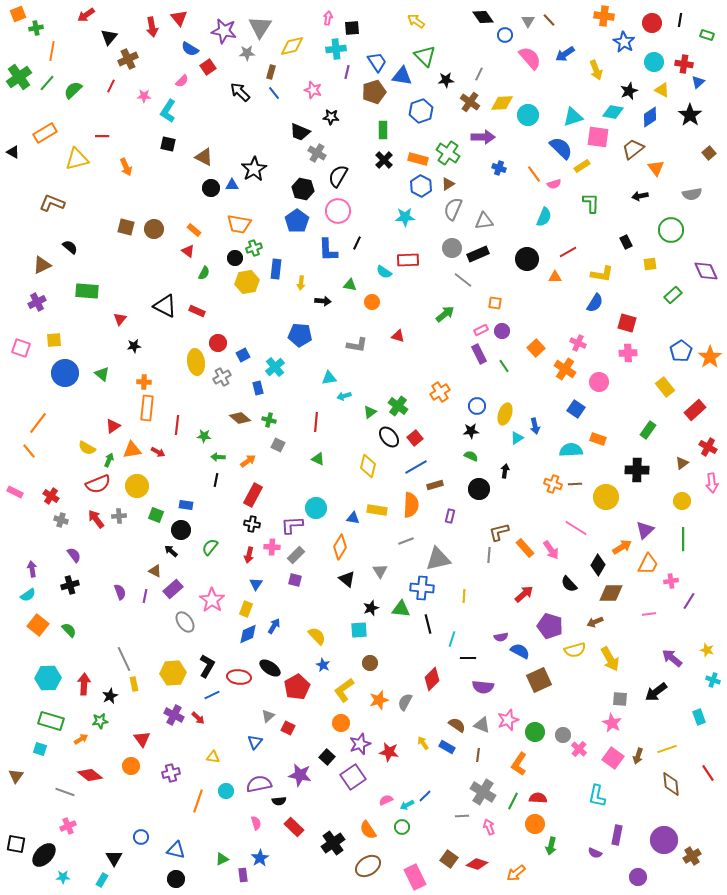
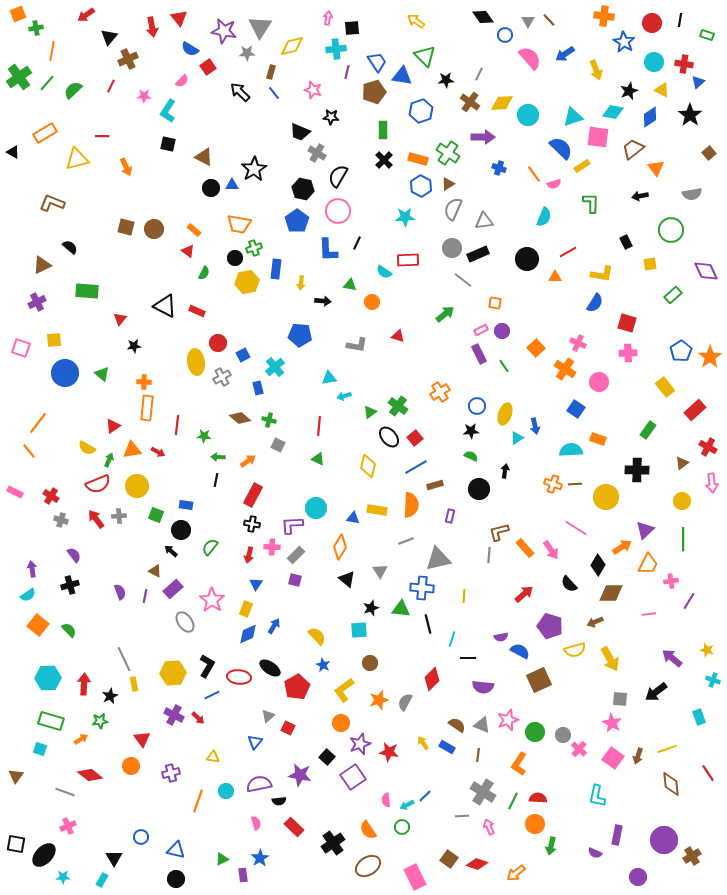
red line at (316, 422): moved 3 px right, 4 px down
pink semicircle at (386, 800): rotated 72 degrees counterclockwise
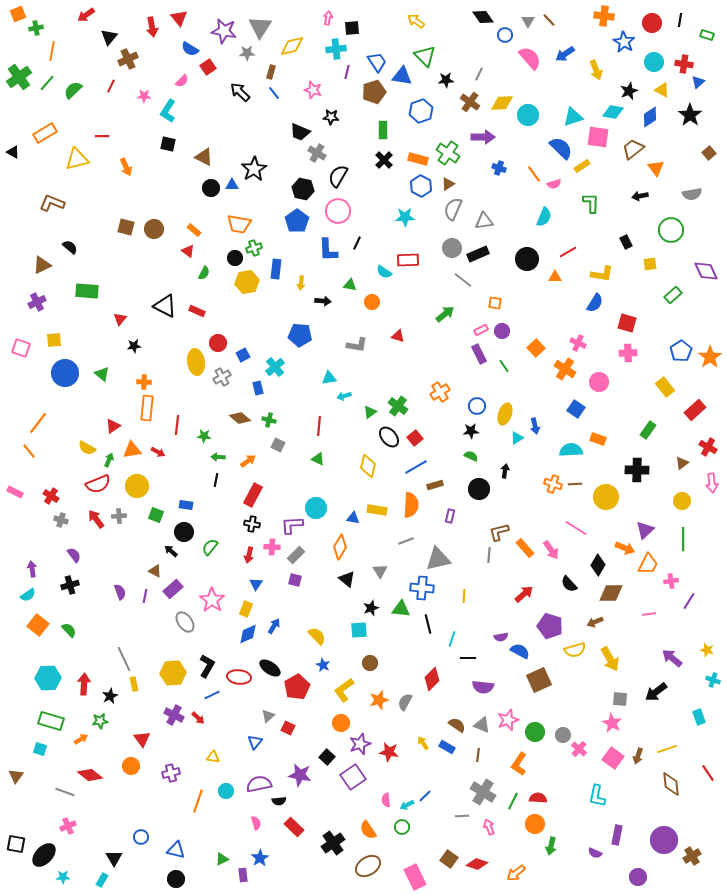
black circle at (181, 530): moved 3 px right, 2 px down
orange arrow at (622, 547): moved 3 px right, 1 px down; rotated 54 degrees clockwise
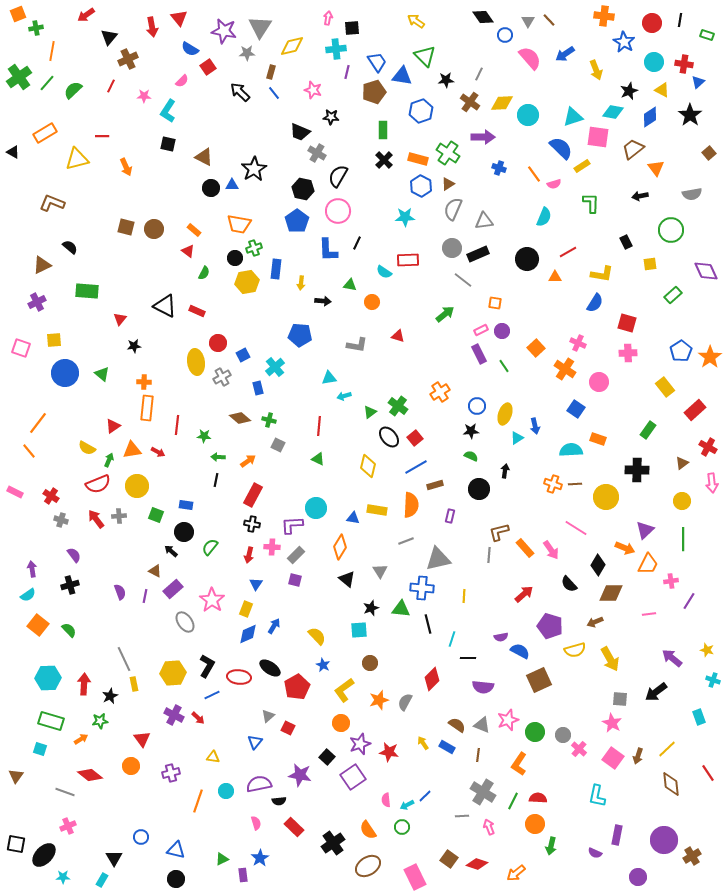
yellow line at (667, 749): rotated 24 degrees counterclockwise
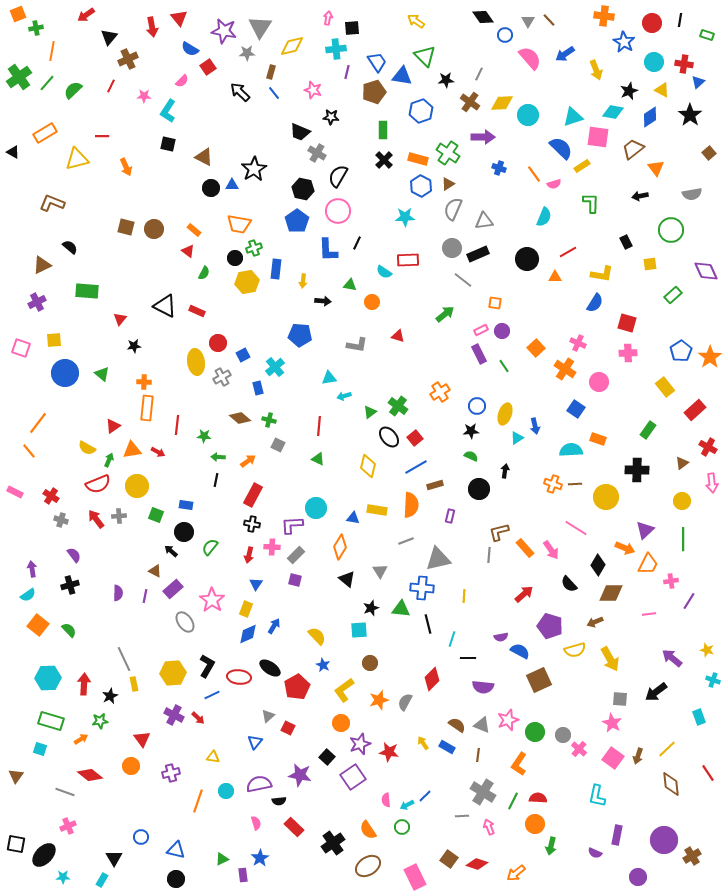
yellow arrow at (301, 283): moved 2 px right, 2 px up
purple semicircle at (120, 592): moved 2 px left, 1 px down; rotated 21 degrees clockwise
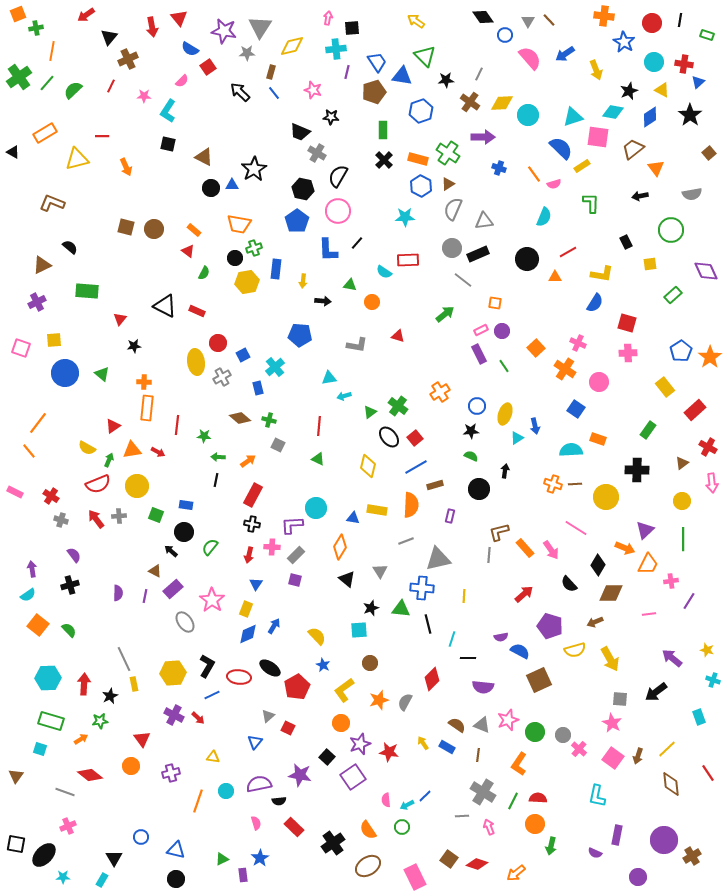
black line at (357, 243): rotated 16 degrees clockwise
